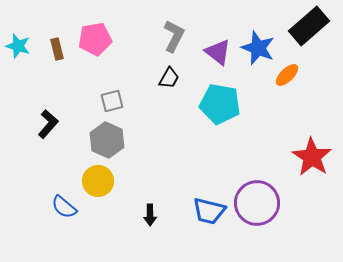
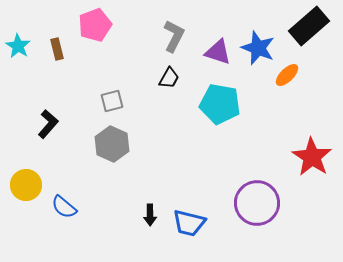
pink pentagon: moved 14 px up; rotated 12 degrees counterclockwise
cyan star: rotated 15 degrees clockwise
purple triangle: rotated 20 degrees counterclockwise
gray hexagon: moved 5 px right, 4 px down
yellow circle: moved 72 px left, 4 px down
blue trapezoid: moved 20 px left, 12 px down
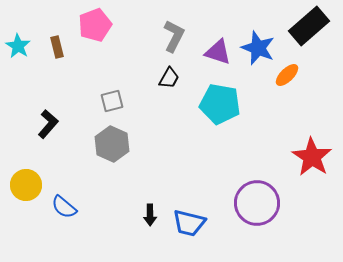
brown rectangle: moved 2 px up
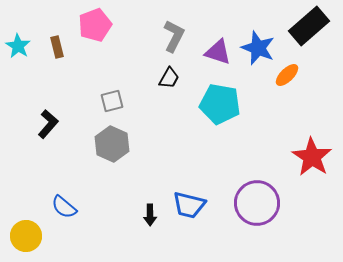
yellow circle: moved 51 px down
blue trapezoid: moved 18 px up
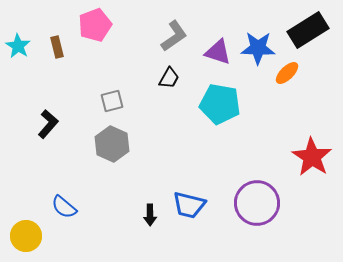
black rectangle: moved 1 px left, 4 px down; rotated 9 degrees clockwise
gray L-shape: rotated 28 degrees clockwise
blue star: rotated 20 degrees counterclockwise
orange ellipse: moved 2 px up
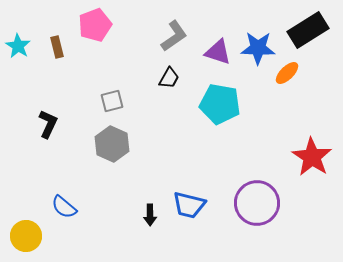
black L-shape: rotated 16 degrees counterclockwise
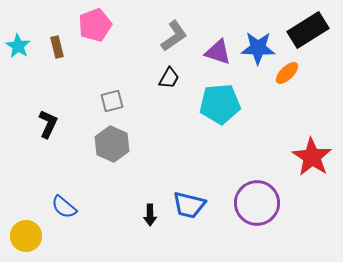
cyan pentagon: rotated 15 degrees counterclockwise
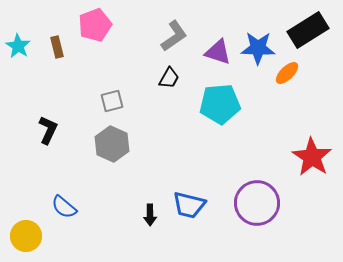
black L-shape: moved 6 px down
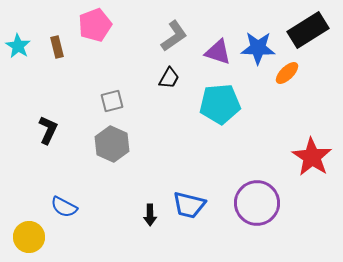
blue semicircle: rotated 12 degrees counterclockwise
yellow circle: moved 3 px right, 1 px down
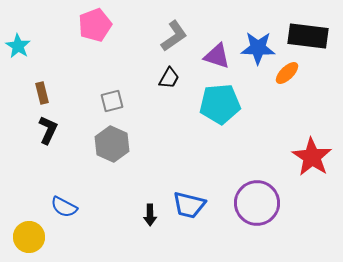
black rectangle: moved 6 px down; rotated 39 degrees clockwise
brown rectangle: moved 15 px left, 46 px down
purple triangle: moved 1 px left, 4 px down
